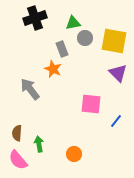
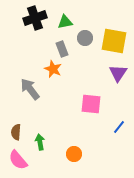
green triangle: moved 8 px left, 1 px up
purple triangle: rotated 18 degrees clockwise
blue line: moved 3 px right, 6 px down
brown semicircle: moved 1 px left, 1 px up
green arrow: moved 1 px right, 2 px up
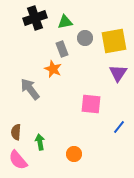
yellow square: rotated 20 degrees counterclockwise
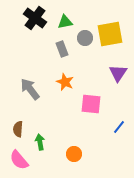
black cross: rotated 35 degrees counterclockwise
yellow square: moved 4 px left, 7 px up
orange star: moved 12 px right, 13 px down
brown semicircle: moved 2 px right, 3 px up
pink semicircle: moved 1 px right
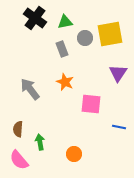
blue line: rotated 64 degrees clockwise
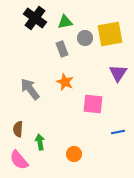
pink square: moved 2 px right
blue line: moved 1 px left, 5 px down; rotated 24 degrees counterclockwise
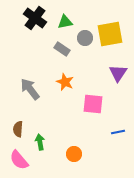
gray rectangle: rotated 35 degrees counterclockwise
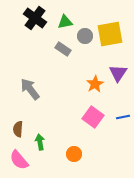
gray circle: moved 2 px up
gray rectangle: moved 1 px right
orange star: moved 30 px right, 2 px down; rotated 18 degrees clockwise
pink square: moved 13 px down; rotated 30 degrees clockwise
blue line: moved 5 px right, 15 px up
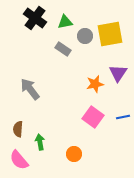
orange star: rotated 18 degrees clockwise
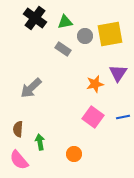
gray arrow: moved 1 px right, 1 px up; rotated 95 degrees counterclockwise
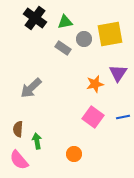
gray circle: moved 1 px left, 3 px down
gray rectangle: moved 1 px up
green arrow: moved 3 px left, 1 px up
